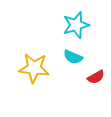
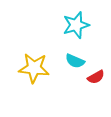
cyan semicircle: moved 2 px right, 4 px down
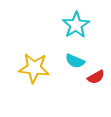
cyan star: rotated 16 degrees counterclockwise
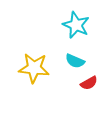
cyan star: rotated 16 degrees counterclockwise
red semicircle: moved 7 px left, 6 px down
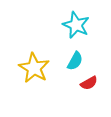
cyan semicircle: rotated 84 degrees counterclockwise
yellow star: rotated 24 degrees clockwise
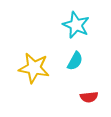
yellow star: rotated 20 degrees counterclockwise
red semicircle: moved 14 px down; rotated 24 degrees clockwise
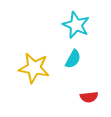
cyan semicircle: moved 2 px left, 2 px up
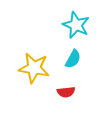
red semicircle: moved 23 px left, 5 px up
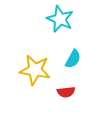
cyan star: moved 16 px left, 6 px up
yellow star: moved 1 px right, 2 px down
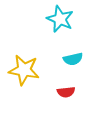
cyan semicircle: rotated 48 degrees clockwise
yellow star: moved 11 px left
